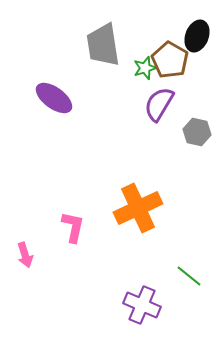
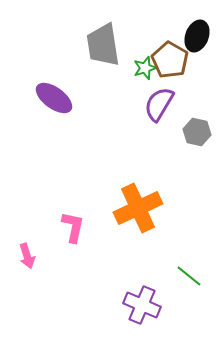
pink arrow: moved 2 px right, 1 px down
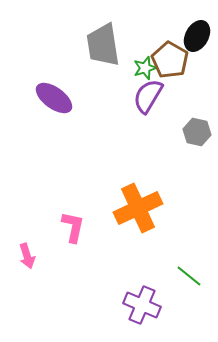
black ellipse: rotated 8 degrees clockwise
purple semicircle: moved 11 px left, 8 px up
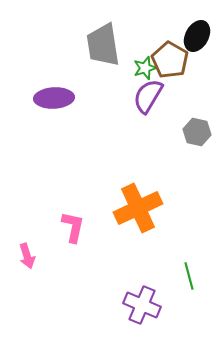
purple ellipse: rotated 39 degrees counterclockwise
green line: rotated 36 degrees clockwise
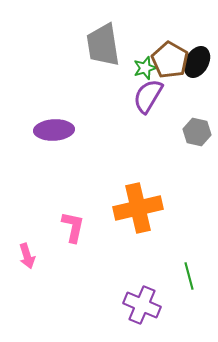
black ellipse: moved 26 px down
purple ellipse: moved 32 px down
orange cross: rotated 12 degrees clockwise
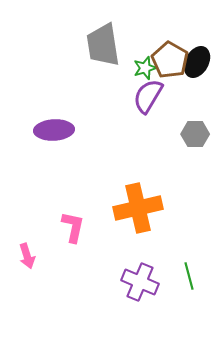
gray hexagon: moved 2 px left, 2 px down; rotated 12 degrees counterclockwise
purple cross: moved 2 px left, 23 px up
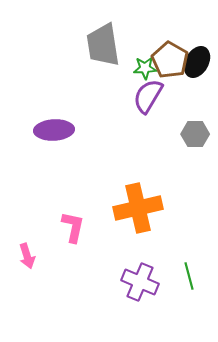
green star: rotated 15 degrees clockwise
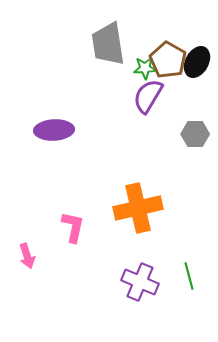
gray trapezoid: moved 5 px right, 1 px up
brown pentagon: moved 2 px left
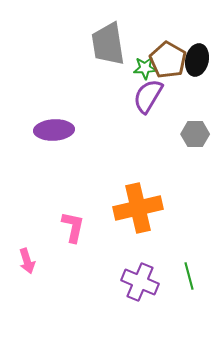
black ellipse: moved 2 px up; rotated 16 degrees counterclockwise
pink arrow: moved 5 px down
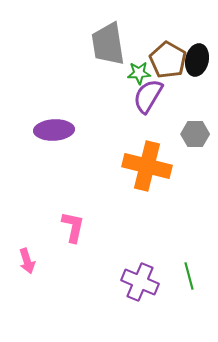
green star: moved 6 px left, 5 px down
orange cross: moved 9 px right, 42 px up; rotated 27 degrees clockwise
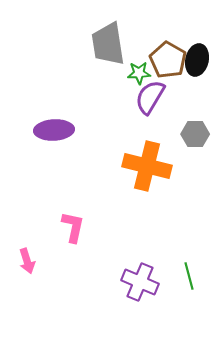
purple semicircle: moved 2 px right, 1 px down
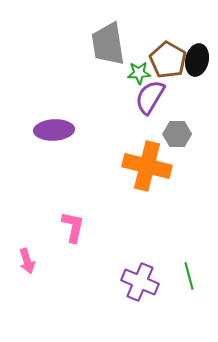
gray hexagon: moved 18 px left
